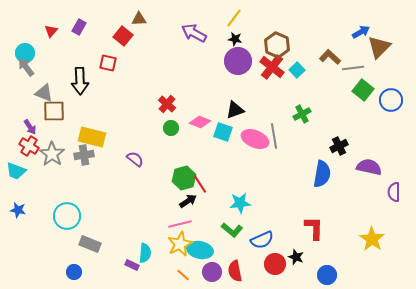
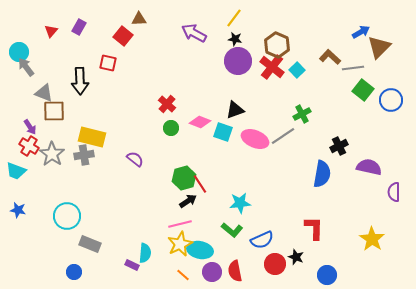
cyan circle at (25, 53): moved 6 px left, 1 px up
gray line at (274, 136): moved 9 px right; rotated 65 degrees clockwise
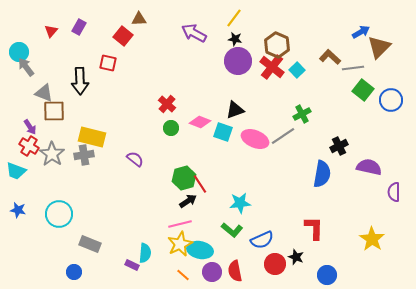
cyan circle at (67, 216): moved 8 px left, 2 px up
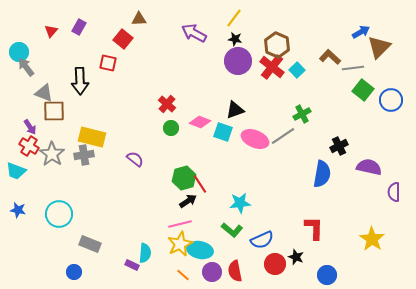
red square at (123, 36): moved 3 px down
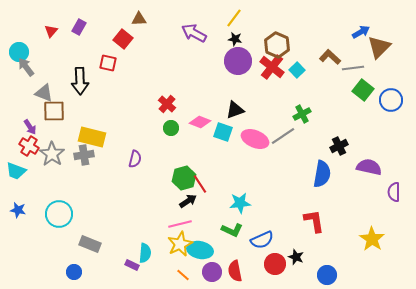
purple semicircle at (135, 159): rotated 66 degrees clockwise
red L-shape at (314, 228): moved 7 px up; rotated 10 degrees counterclockwise
green L-shape at (232, 230): rotated 15 degrees counterclockwise
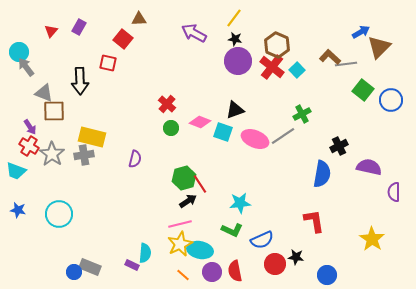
gray line at (353, 68): moved 7 px left, 4 px up
gray rectangle at (90, 244): moved 23 px down
black star at (296, 257): rotated 14 degrees counterclockwise
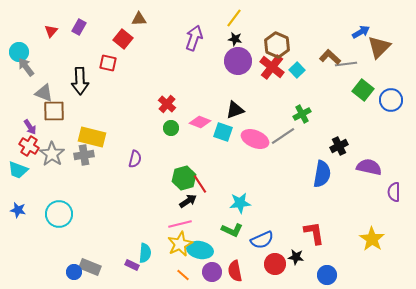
purple arrow at (194, 33): moved 5 px down; rotated 80 degrees clockwise
cyan trapezoid at (16, 171): moved 2 px right, 1 px up
red L-shape at (314, 221): moved 12 px down
